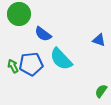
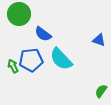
blue pentagon: moved 4 px up
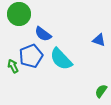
blue pentagon: moved 4 px up; rotated 15 degrees counterclockwise
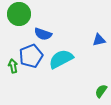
blue semicircle: rotated 18 degrees counterclockwise
blue triangle: rotated 32 degrees counterclockwise
cyan semicircle: rotated 105 degrees clockwise
green arrow: rotated 16 degrees clockwise
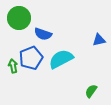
green circle: moved 4 px down
blue pentagon: moved 2 px down
green semicircle: moved 10 px left
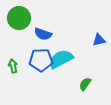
blue pentagon: moved 10 px right, 2 px down; rotated 20 degrees clockwise
green semicircle: moved 6 px left, 7 px up
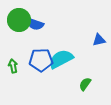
green circle: moved 2 px down
blue semicircle: moved 8 px left, 10 px up
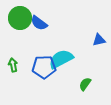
green circle: moved 1 px right, 2 px up
blue semicircle: moved 4 px right, 1 px up; rotated 18 degrees clockwise
blue pentagon: moved 3 px right, 7 px down
green arrow: moved 1 px up
